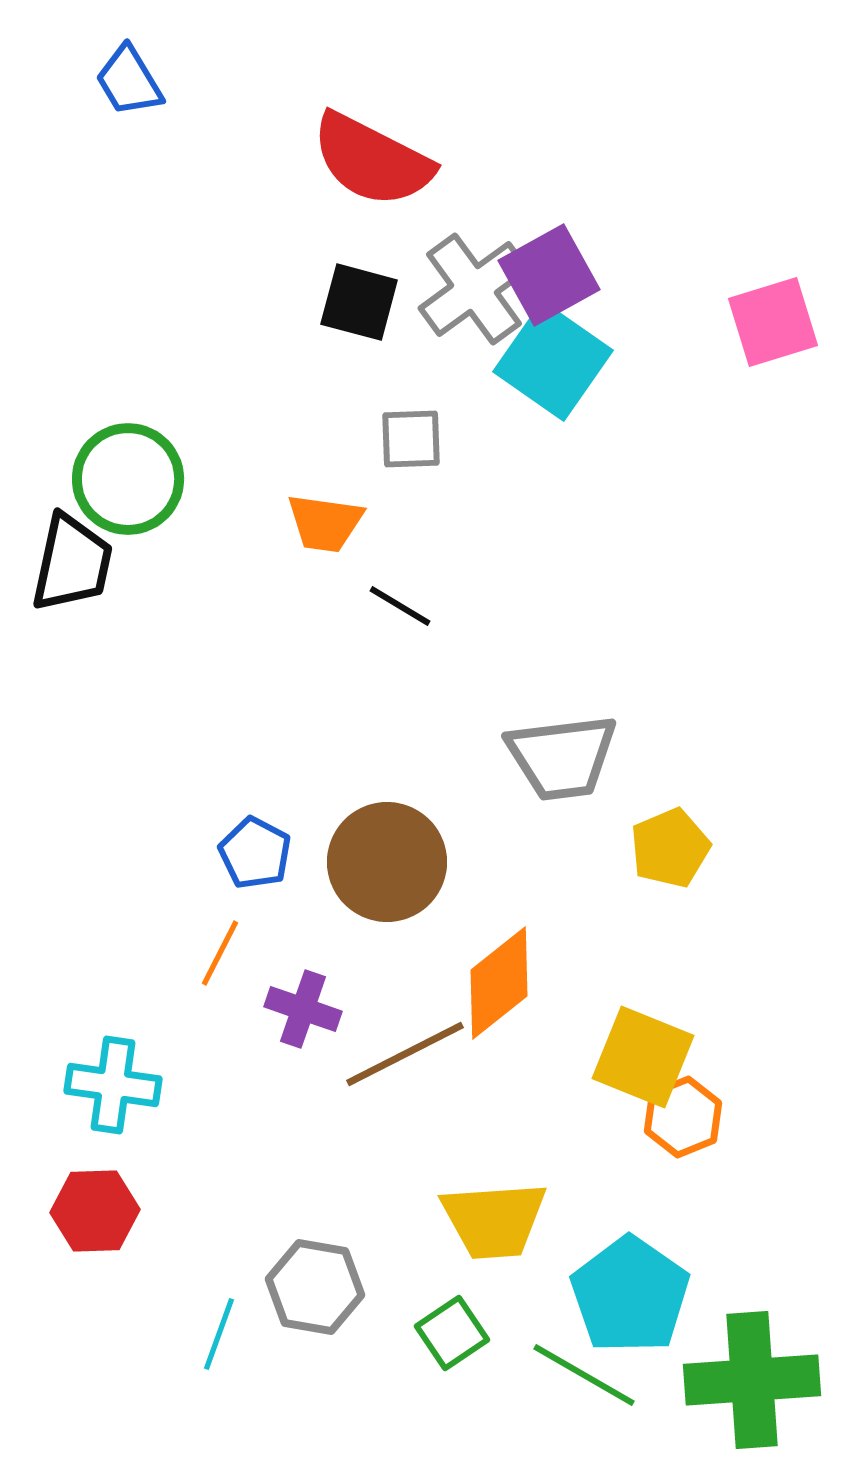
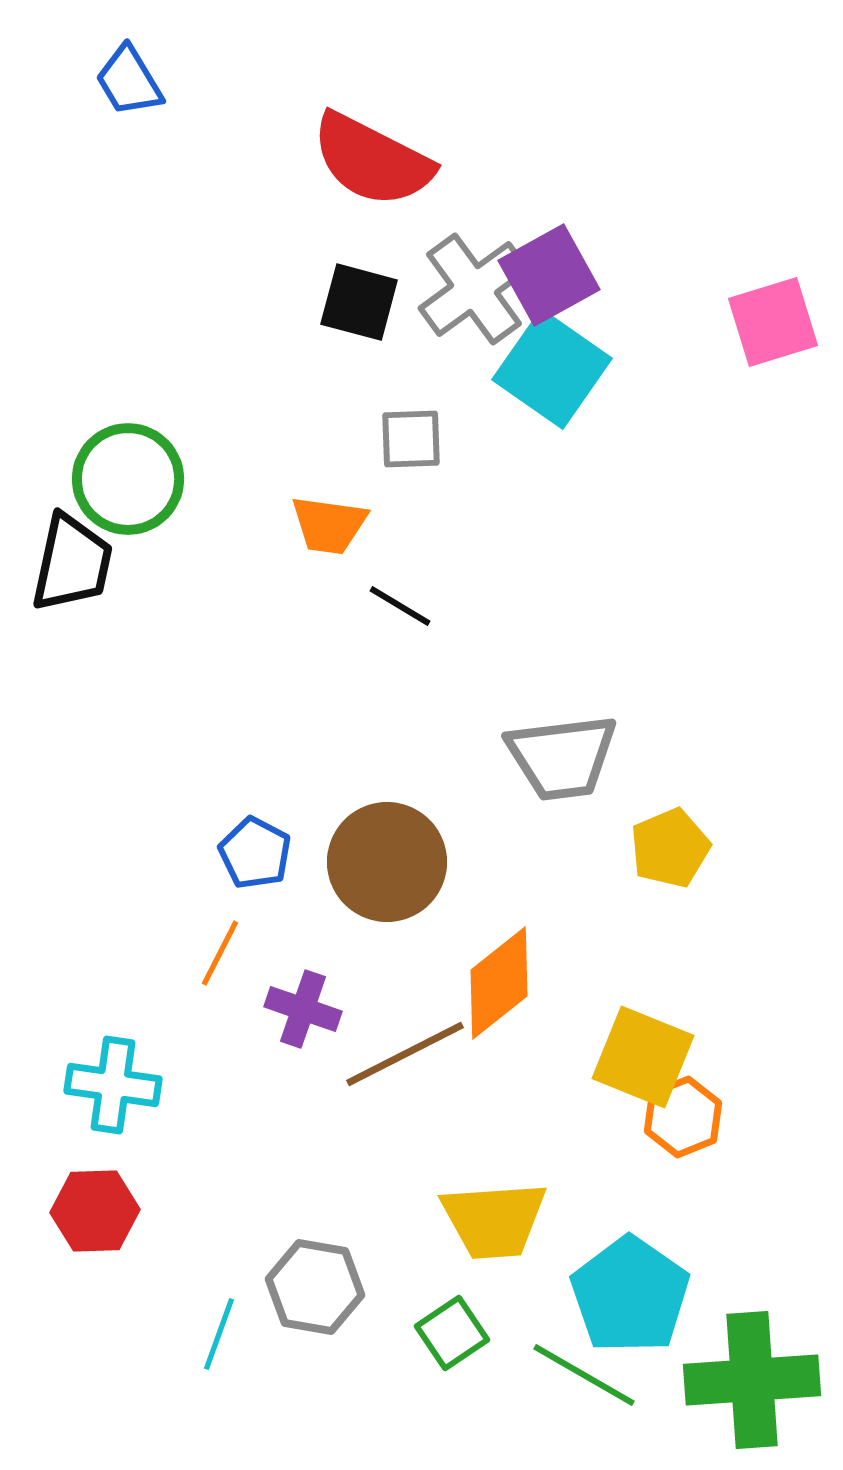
cyan square: moved 1 px left, 8 px down
orange trapezoid: moved 4 px right, 2 px down
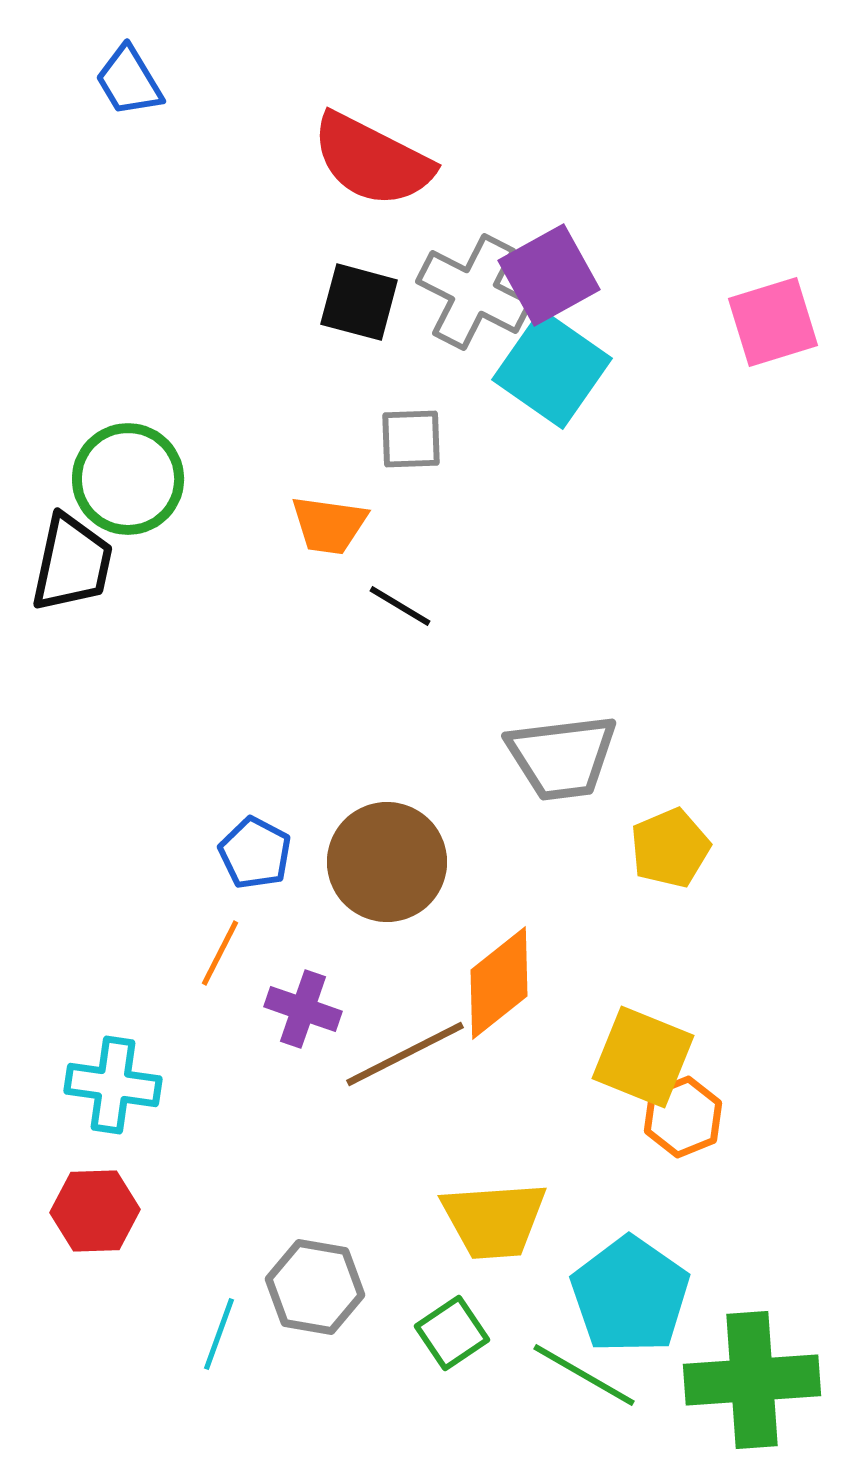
gray cross: moved 3 px down; rotated 27 degrees counterclockwise
